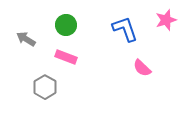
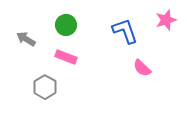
blue L-shape: moved 2 px down
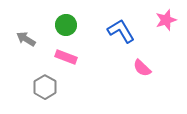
blue L-shape: moved 4 px left; rotated 12 degrees counterclockwise
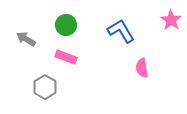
pink star: moved 5 px right; rotated 20 degrees counterclockwise
pink semicircle: rotated 36 degrees clockwise
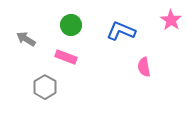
green circle: moved 5 px right
blue L-shape: rotated 36 degrees counterclockwise
pink semicircle: moved 2 px right, 1 px up
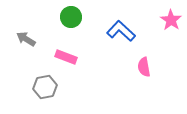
green circle: moved 8 px up
blue L-shape: rotated 20 degrees clockwise
gray hexagon: rotated 20 degrees clockwise
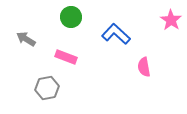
blue L-shape: moved 5 px left, 3 px down
gray hexagon: moved 2 px right, 1 px down
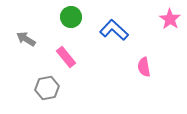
pink star: moved 1 px left, 1 px up
blue L-shape: moved 2 px left, 4 px up
pink rectangle: rotated 30 degrees clockwise
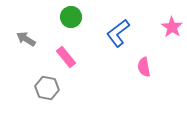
pink star: moved 2 px right, 8 px down
blue L-shape: moved 4 px right, 3 px down; rotated 80 degrees counterclockwise
gray hexagon: rotated 20 degrees clockwise
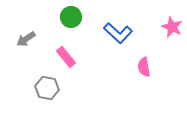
pink star: rotated 10 degrees counterclockwise
blue L-shape: rotated 100 degrees counterclockwise
gray arrow: rotated 66 degrees counterclockwise
